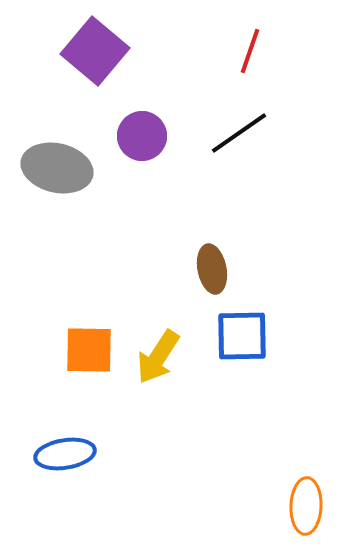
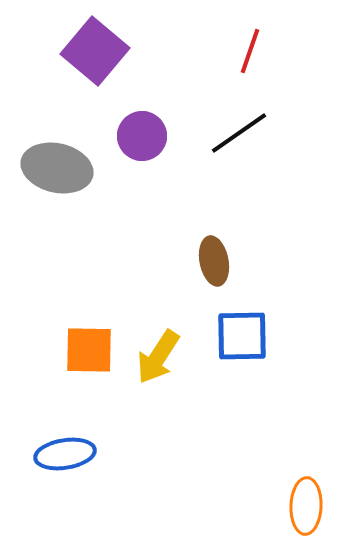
brown ellipse: moved 2 px right, 8 px up
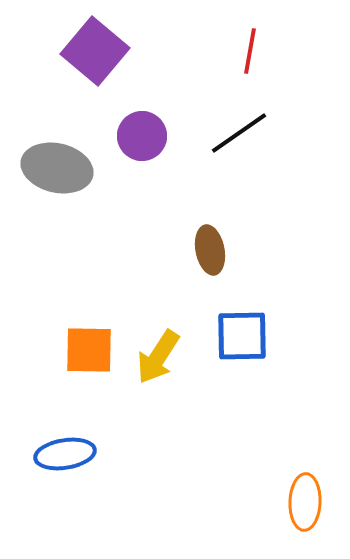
red line: rotated 9 degrees counterclockwise
brown ellipse: moved 4 px left, 11 px up
orange ellipse: moved 1 px left, 4 px up
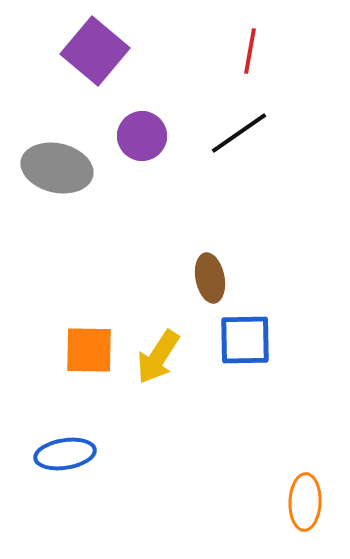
brown ellipse: moved 28 px down
blue square: moved 3 px right, 4 px down
